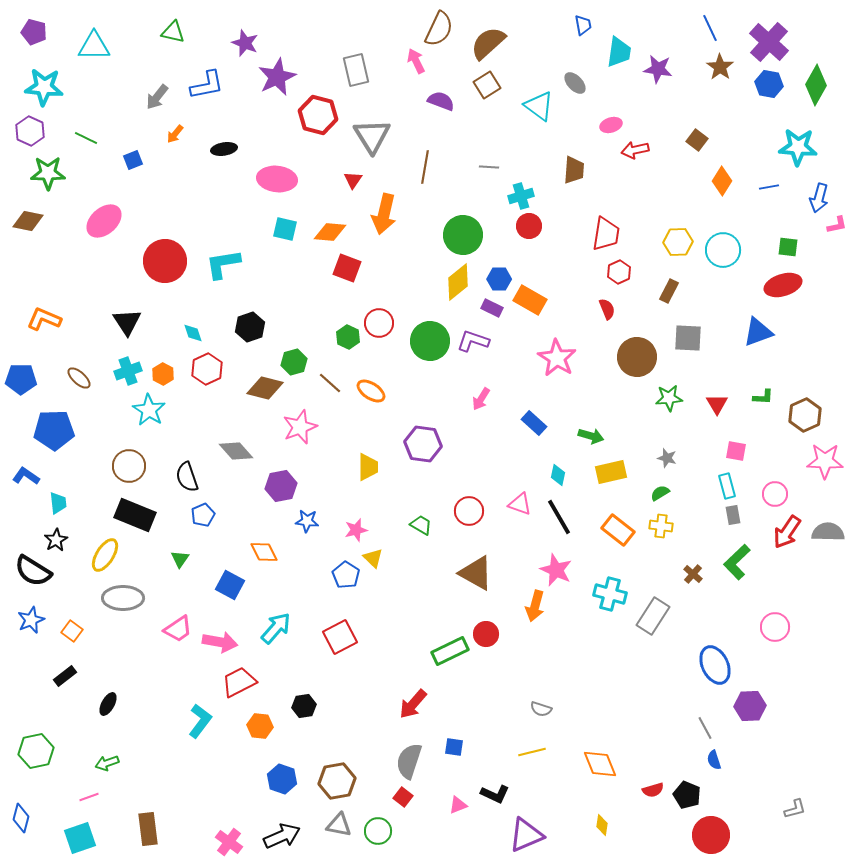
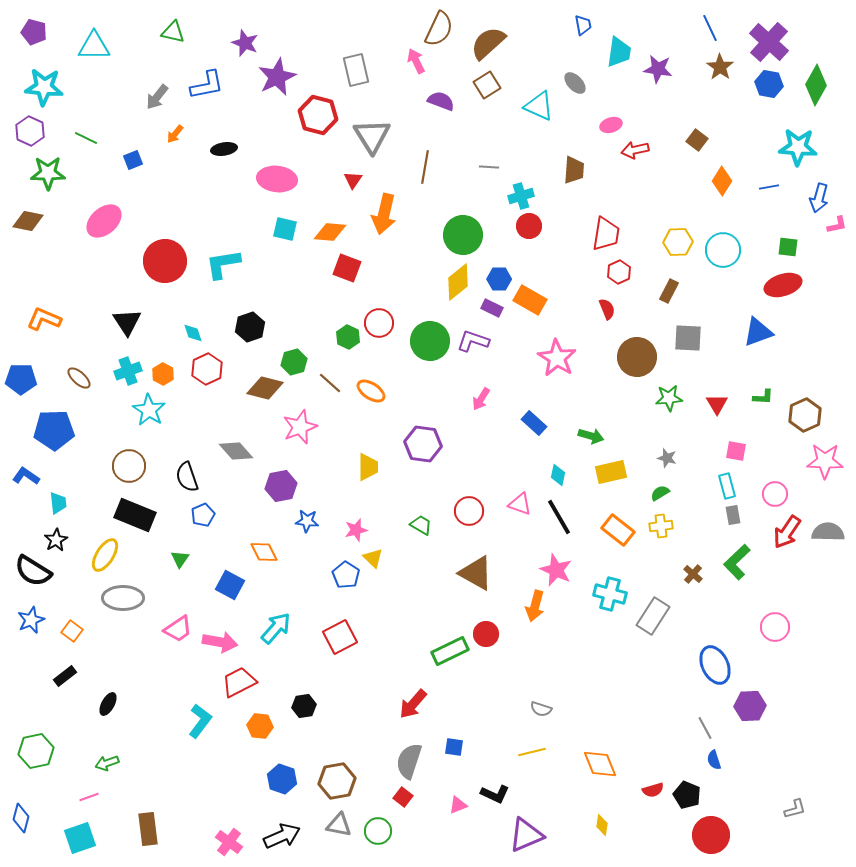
cyan triangle at (539, 106): rotated 12 degrees counterclockwise
yellow cross at (661, 526): rotated 15 degrees counterclockwise
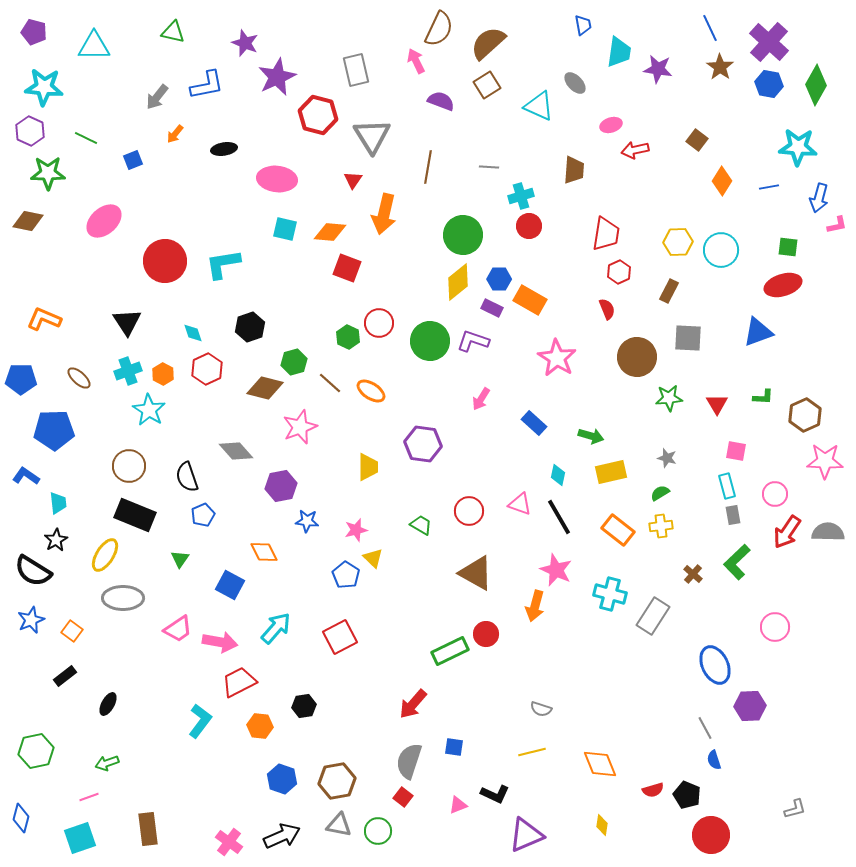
brown line at (425, 167): moved 3 px right
cyan circle at (723, 250): moved 2 px left
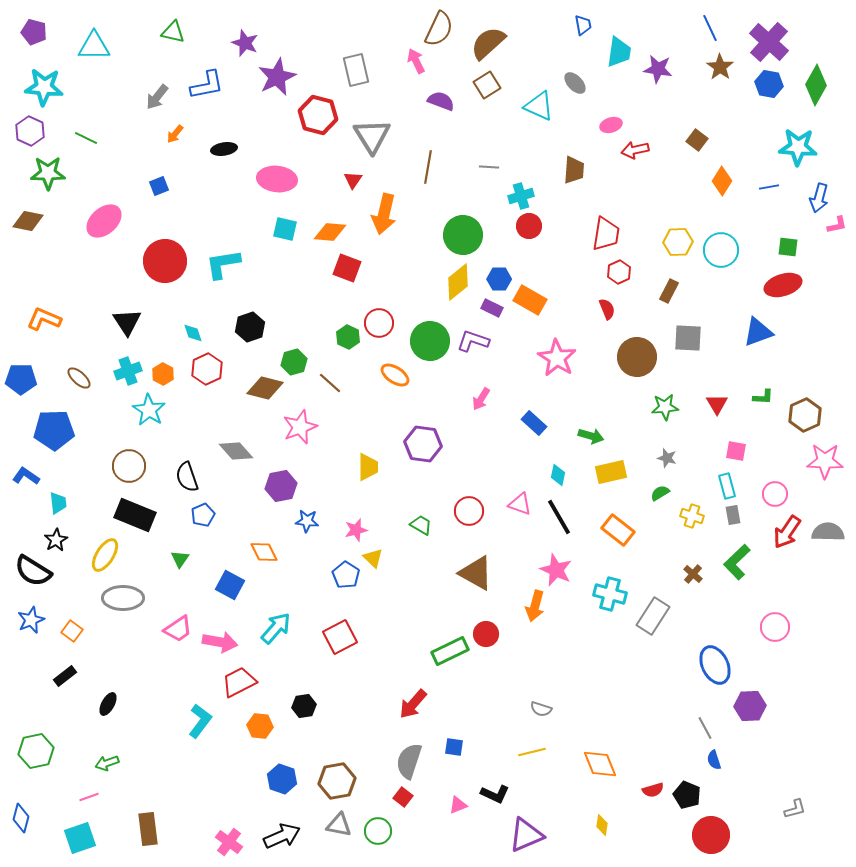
blue square at (133, 160): moved 26 px right, 26 px down
orange ellipse at (371, 391): moved 24 px right, 16 px up
green star at (669, 398): moved 4 px left, 9 px down
yellow cross at (661, 526): moved 31 px right, 10 px up; rotated 25 degrees clockwise
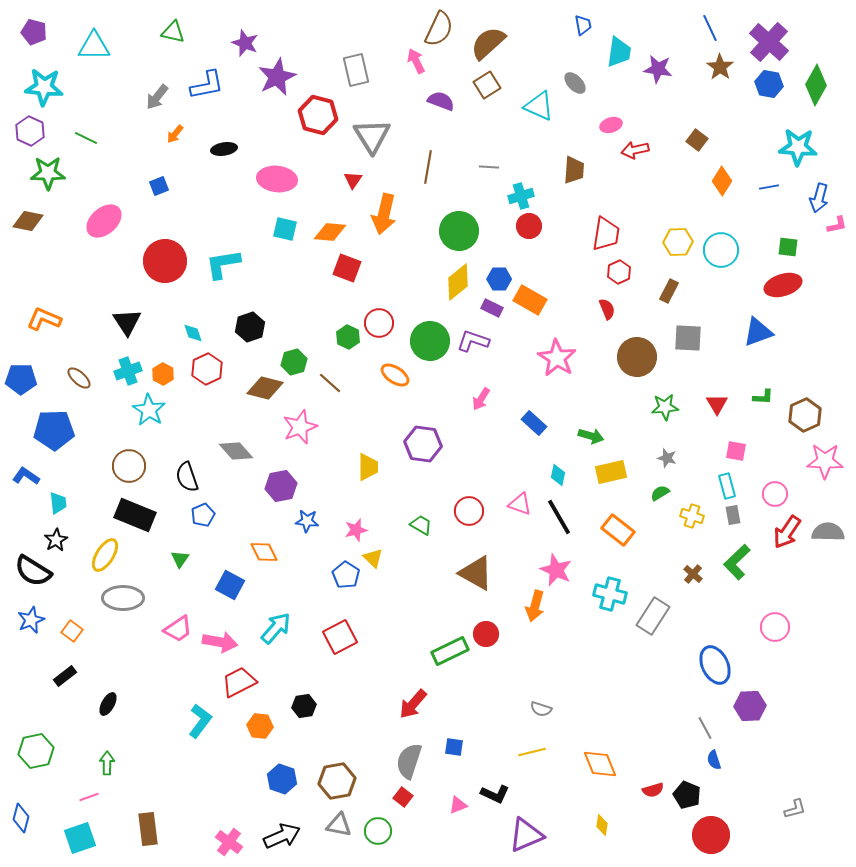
green circle at (463, 235): moved 4 px left, 4 px up
green arrow at (107, 763): rotated 110 degrees clockwise
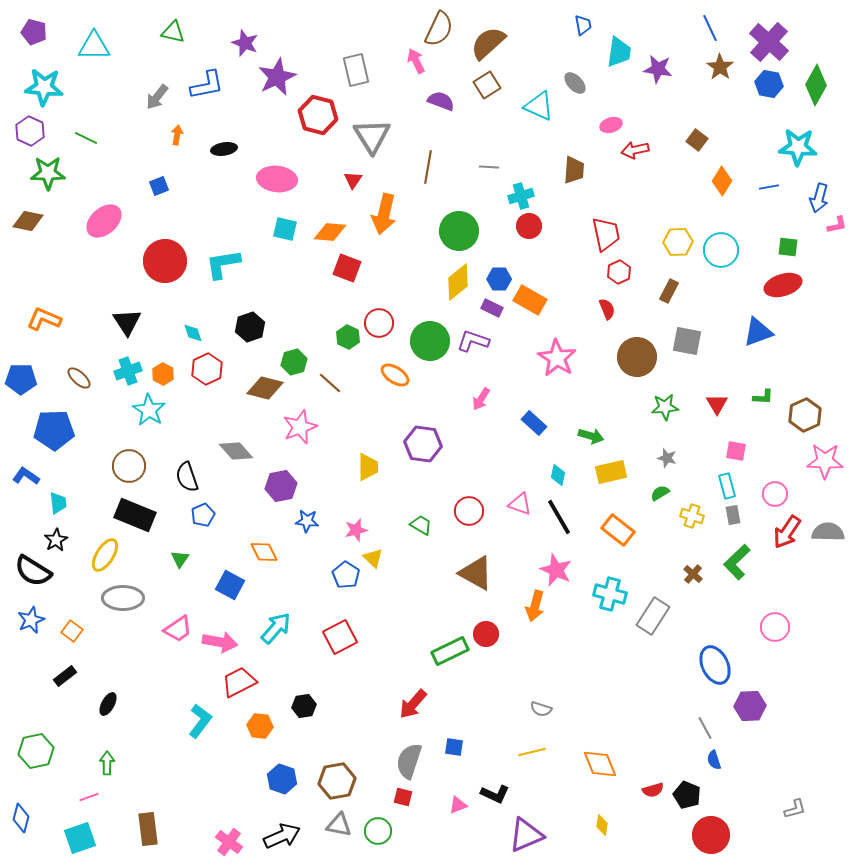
orange arrow at (175, 134): moved 2 px right, 1 px down; rotated 150 degrees clockwise
red trapezoid at (606, 234): rotated 21 degrees counterclockwise
gray square at (688, 338): moved 1 px left, 3 px down; rotated 8 degrees clockwise
red square at (403, 797): rotated 24 degrees counterclockwise
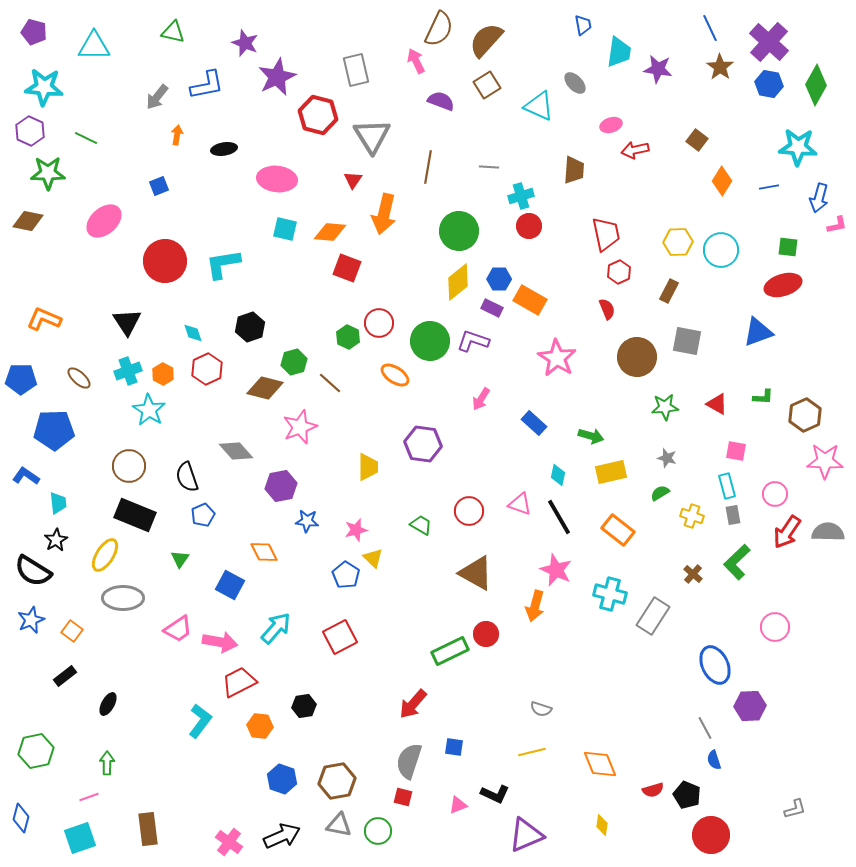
brown semicircle at (488, 43): moved 2 px left, 3 px up; rotated 6 degrees counterclockwise
red triangle at (717, 404): rotated 30 degrees counterclockwise
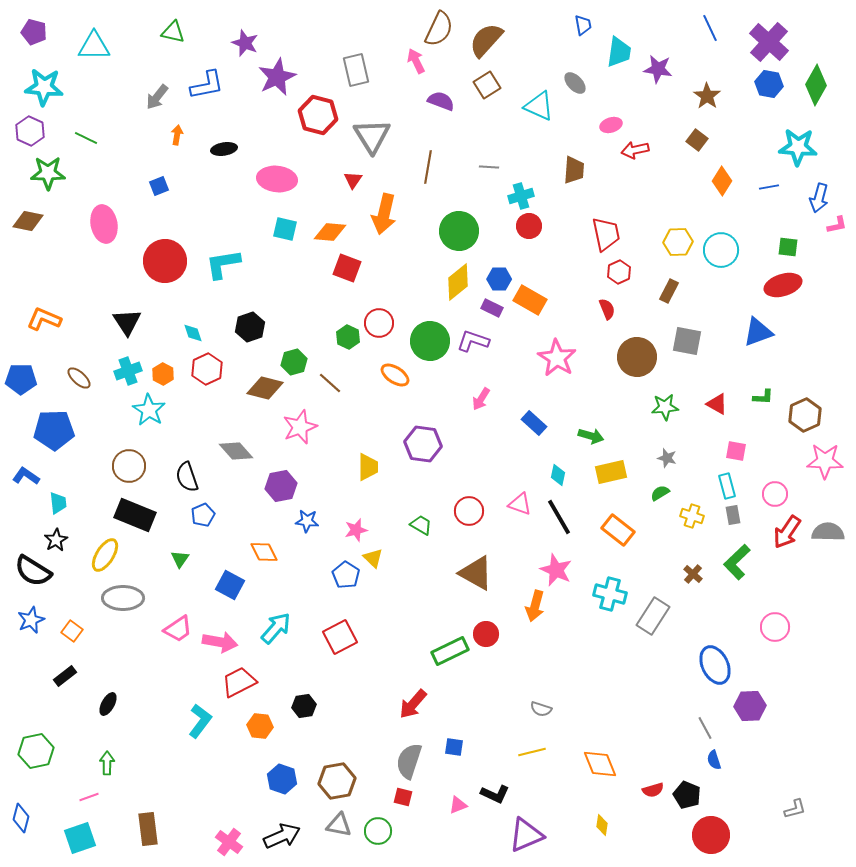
brown star at (720, 67): moved 13 px left, 29 px down
pink ellipse at (104, 221): moved 3 px down; rotated 60 degrees counterclockwise
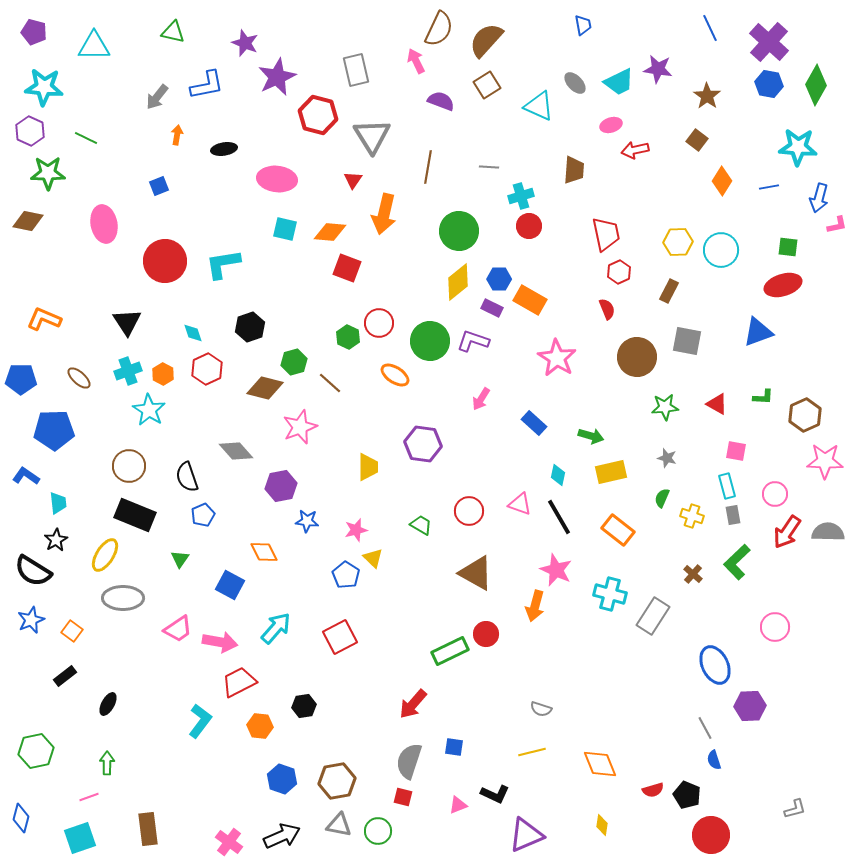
cyan trapezoid at (619, 52): moved 30 px down; rotated 56 degrees clockwise
green semicircle at (660, 493): moved 2 px right, 5 px down; rotated 36 degrees counterclockwise
